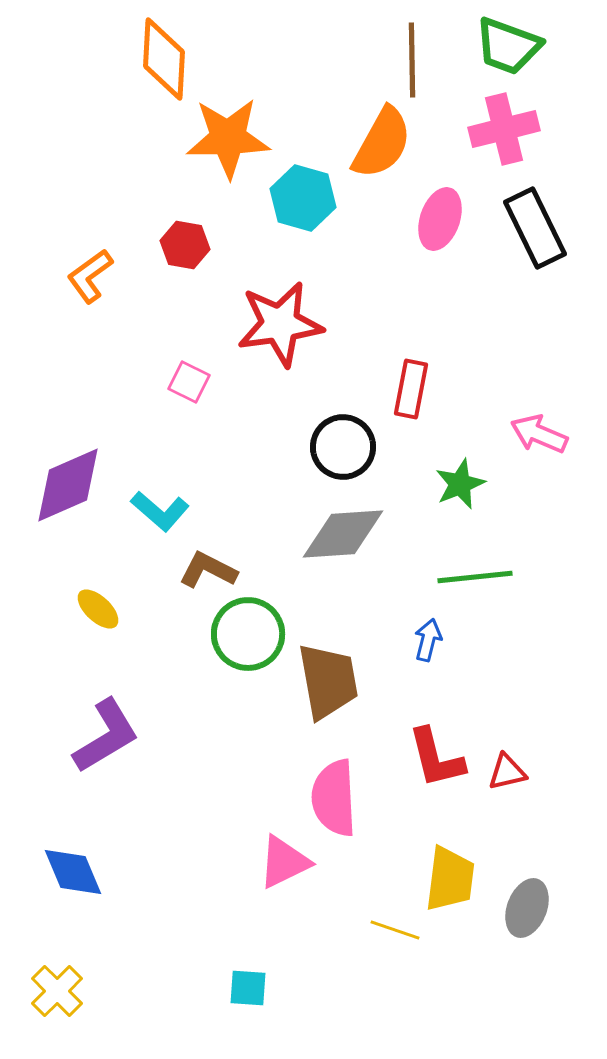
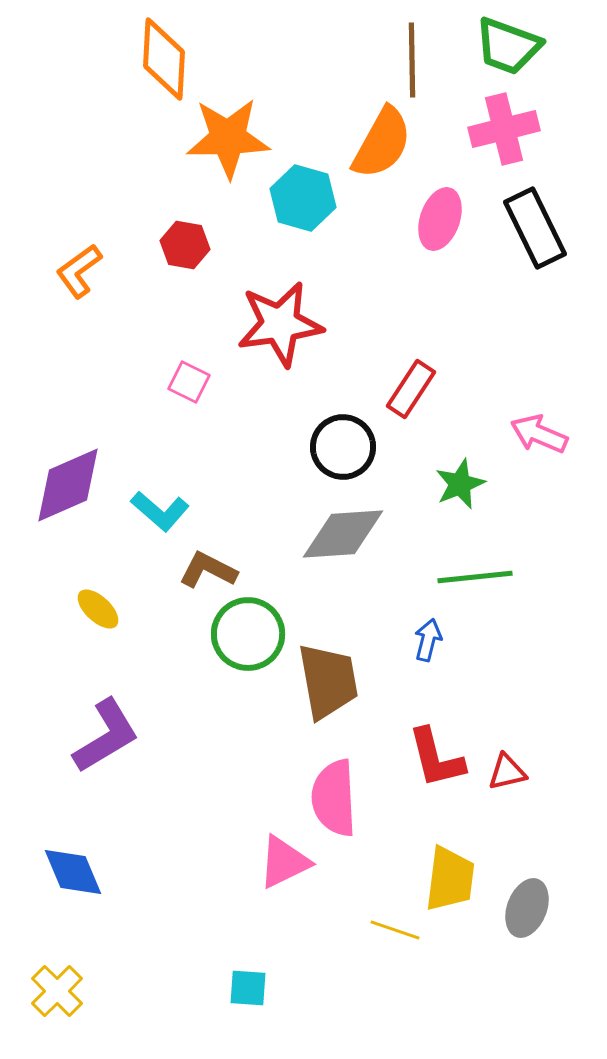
orange L-shape: moved 11 px left, 5 px up
red rectangle: rotated 22 degrees clockwise
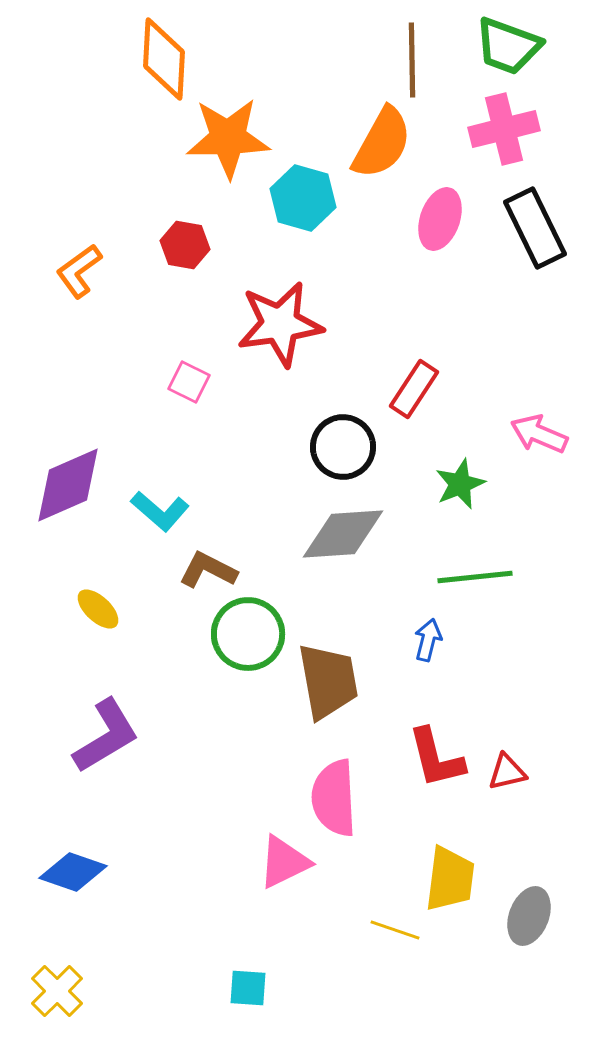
red rectangle: moved 3 px right
blue diamond: rotated 48 degrees counterclockwise
gray ellipse: moved 2 px right, 8 px down
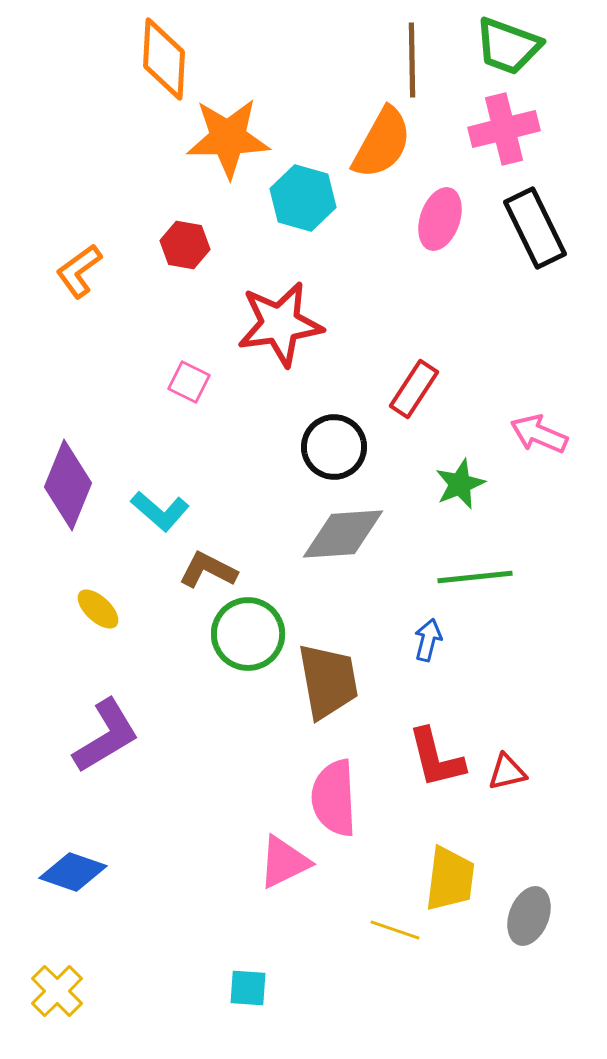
black circle: moved 9 px left
purple diamond: rotated 44 degrees counterclockwise
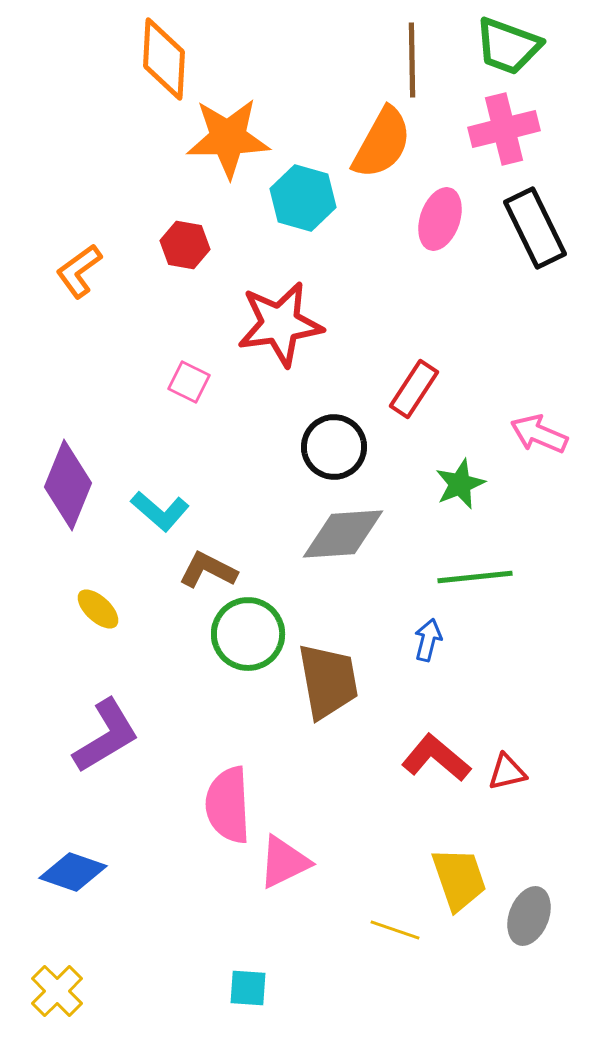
red L-shape: rotated 144 degrees clockwise
pink semicircle: moved 106 px left, 7 px down
yellow trapezoid: moved 9 px right; rotated 26 degrees counterclockwise
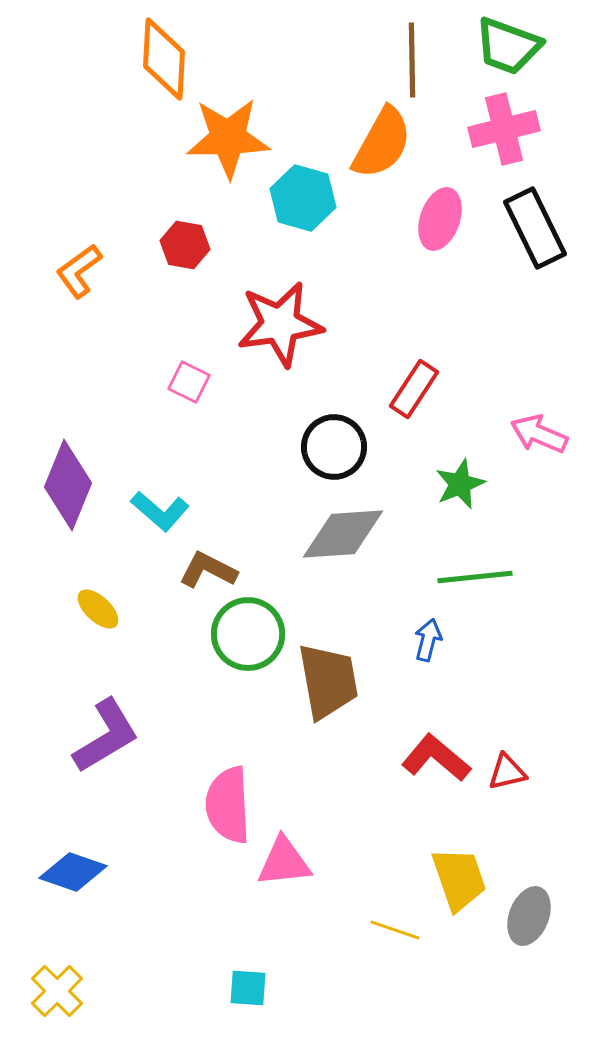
pink triangle: rotated 20 degrees clockwise
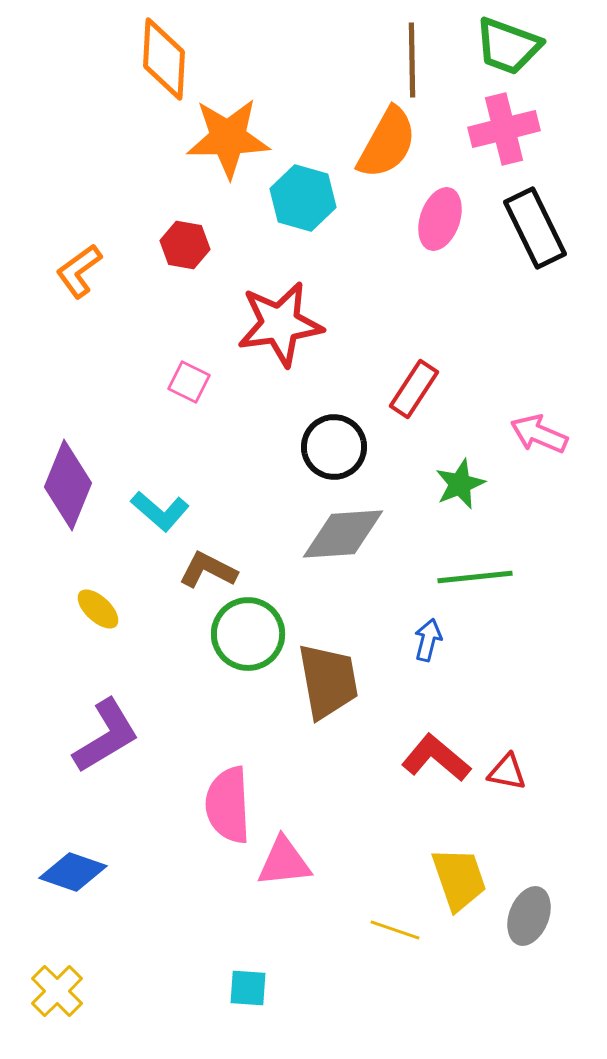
orange semicircle: moved 5 px right
red triangle: rotated 24 degrees clockwise
